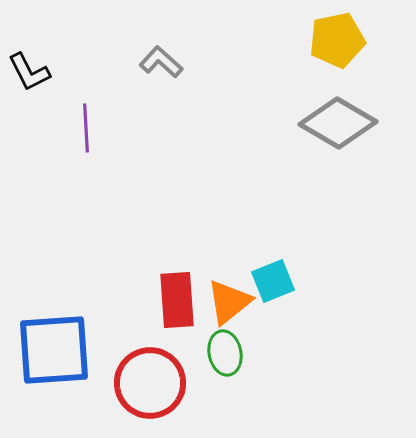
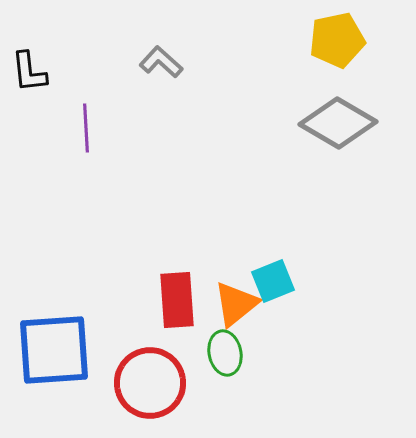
black L-shape: rotated 21 degrees clockwise
orange triangle: moved 7 px right, 2 px down
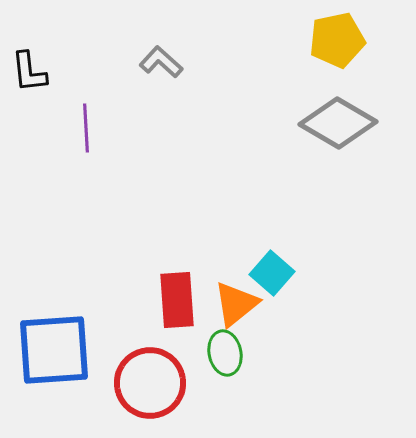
cyan square: moved 1 px left, 8 px up; rotated 27 degrees counterclockwise
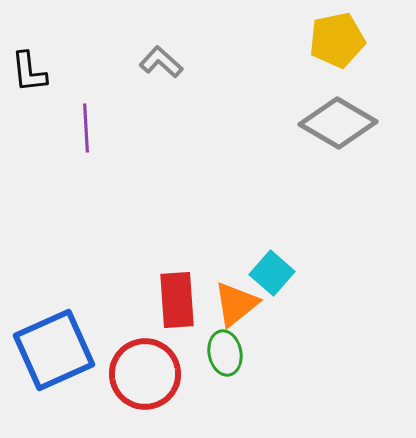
blue square: rotated 20 degrees counterclockwise
red circle: moved 5 px left, 9 px up
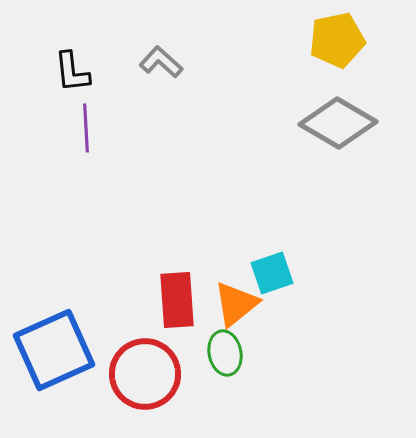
black L-shape: moved 43 px right
cyan square: rotated 30 degrees clockwise
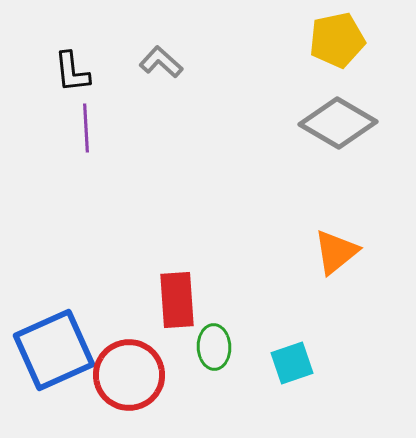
cyan square: moved 20 px right, 90 px down
orange triangle: moved 100 px right, 52 px up
green ellipse: moved 11 px left, 6 px up; rotated 9 degrees clockwise
red circle: moved 16 px left, 1 px down
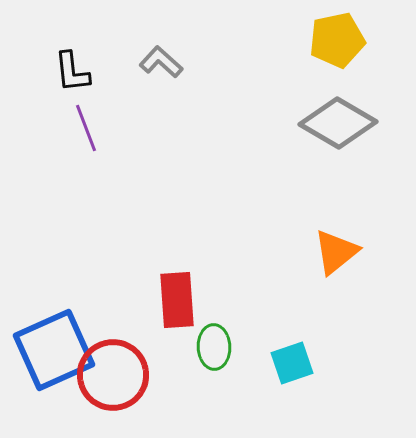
purple line: rotated 18 degrees counterclockwise
red circle: moved 16 px left
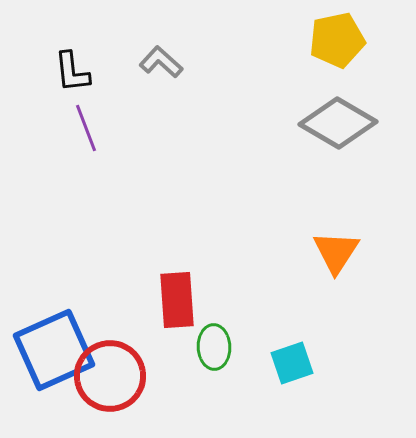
orange triangle: rotated 18 degrees counterclockwise
red circle: moved 3 px left, 1 px down
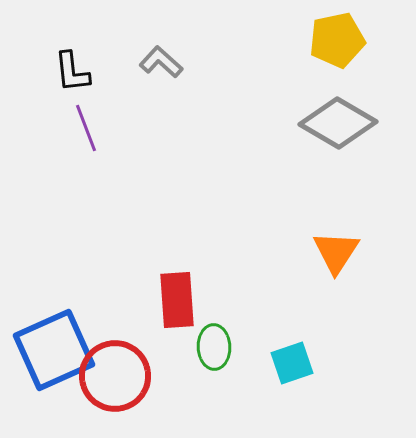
red circle: moved 5 px right
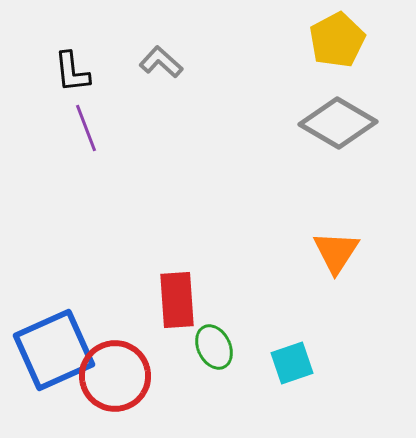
yellow pentagon: rotated 16 degrees counterclockwise
green ellipse: rotated 24 degrees counterclockwise
